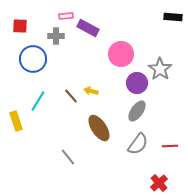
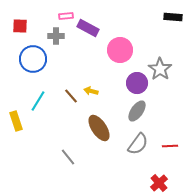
pink circle: moved 1 px left, 4 px up
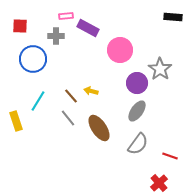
red line: moved 10 px down; rotated 21 degrees clockwise
gray line: moved 39 px up
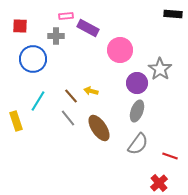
black rectangle: moved 3 px up
gray ellipse: rotated 15 degrees counterclockwise
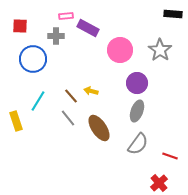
gray star: moved 19 px up
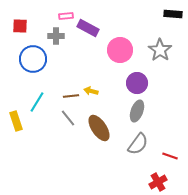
brown line: rotated 56 degrees counterclockwise
cyan line: moved 1 px left, 1 px down
red cross: moved 1 px left, 1 px up; rotated 12 degrees clockwise
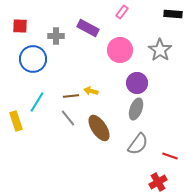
pink rectangle: moved 56 px right, 4 px up; rotated 48 degrees counterclockwise
gray ellipse: moved 1 px left, 2 px up
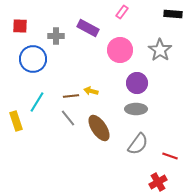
gray ellipse: rotated 70 degrees clockwise
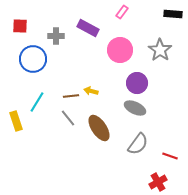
gray ellipse: moved 1 px left, 1 px up; rotated 25 degrees clockwise
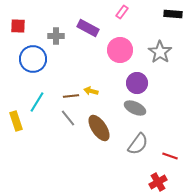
red square: moved 2 px left
gray star: moved 2 px down
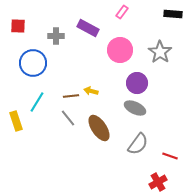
blue circle: moved 4 px down
